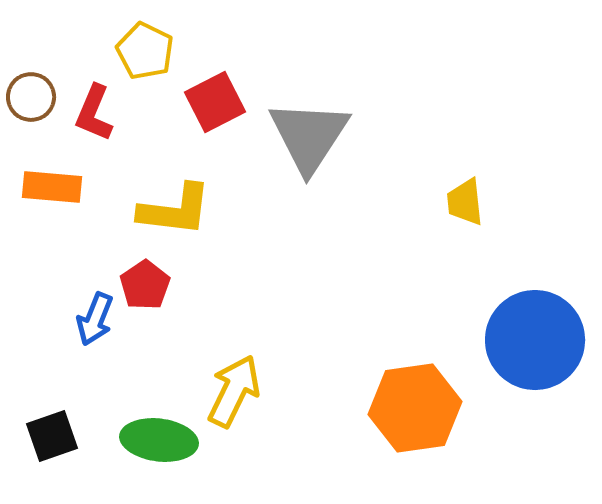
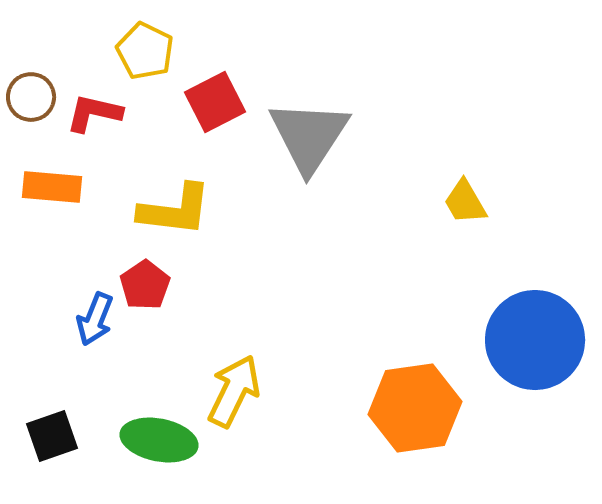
red L-shape: rotated 80 degrees clockwise
yellow trapezoid: rotated 24 degrees counterclockwise
green ellipse: rotated 4 degrees clockwise
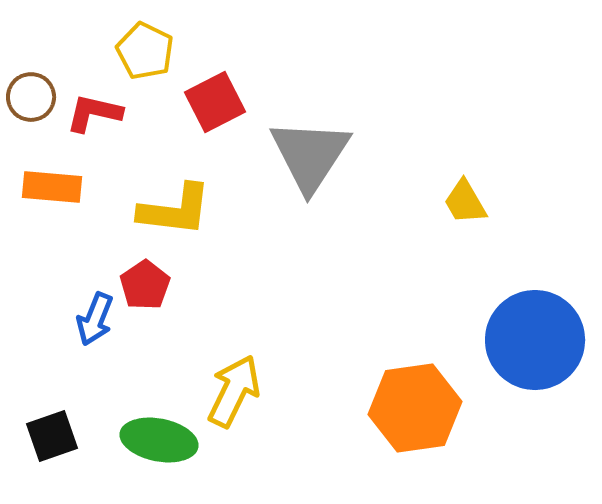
gray triangle: moved 1 px right, 19 px down
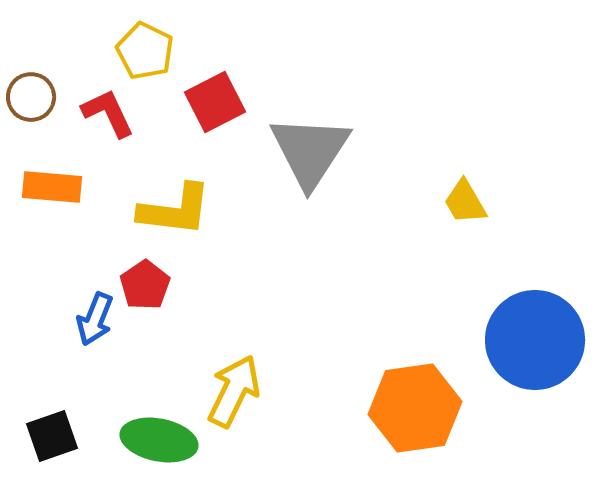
red L-shape: moved 14 px right; rotated 52 degrees clockwise
gray triangle: moved 4 px up
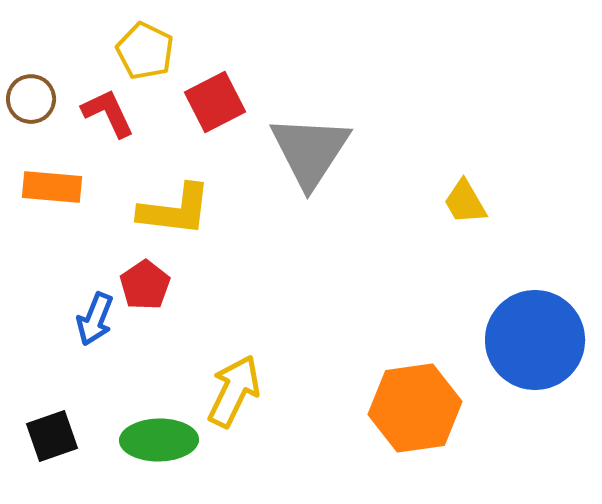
brown circle: moved 2 px down
green ellipse: rotated 12 degrees counterclockwise
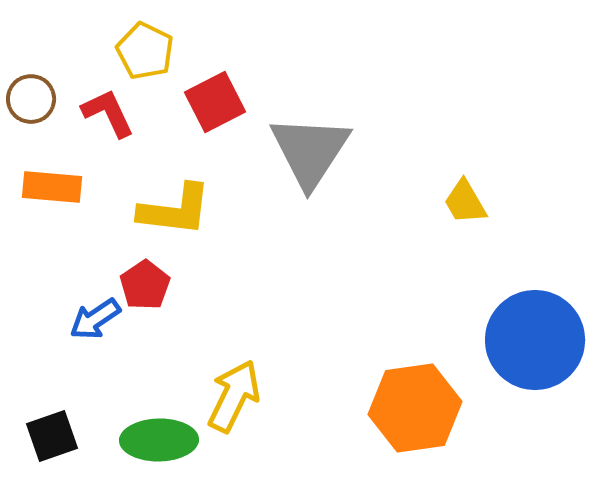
blue arrow: rotated 34 degrees clockwise
yellow arrow: moved 5 px down
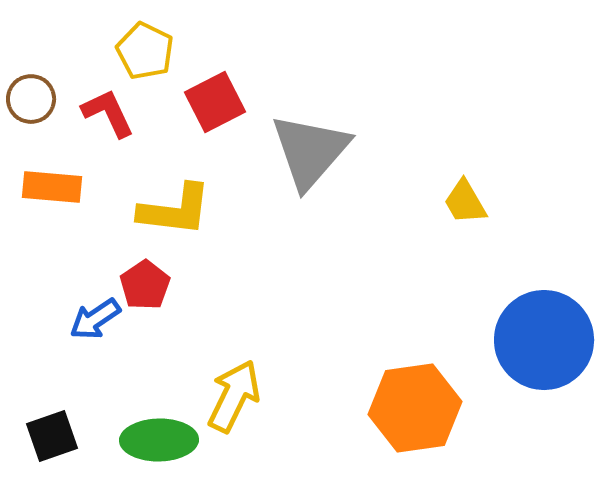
gray triangle: rotated 8 degrees clockwise
blue circle: moved 9 px right
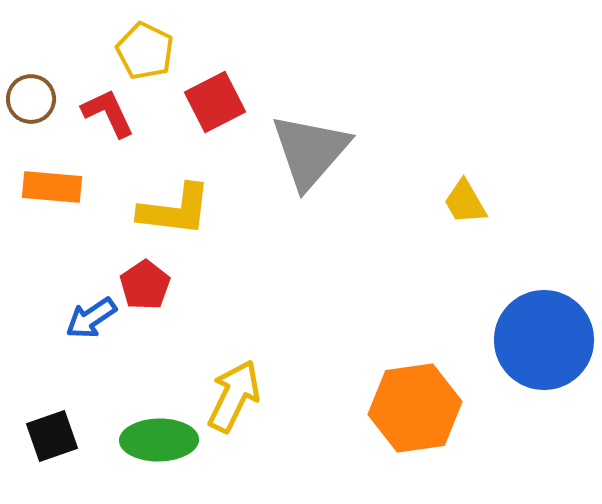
blue arrow: moved 4 px left, 1 px up
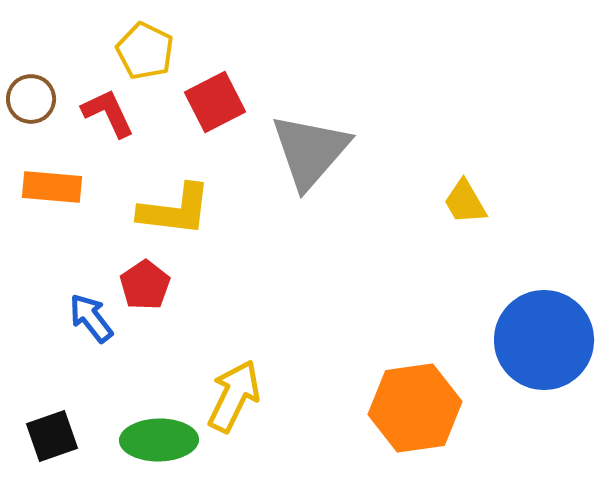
blue arrow: rotated 86 degrees clockwise
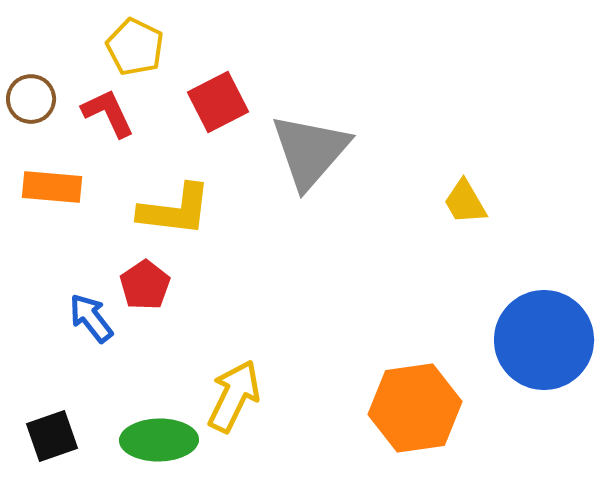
yellow pentagon: moved 10 px left, 4 px up
red square: moved 3 px right
